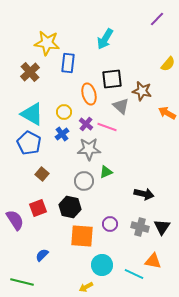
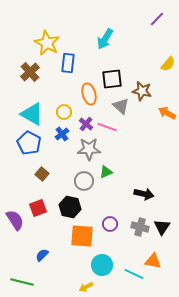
yellow star: rotated 20 degrees clockwise
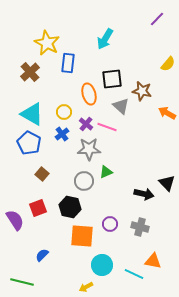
black triangle: moved 5 px right, 44 px up; rotated 18 degrees counterclockwise
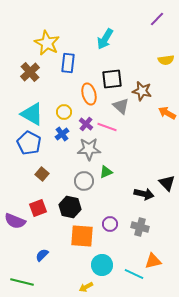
yellow semicircle: moved 2 px left, 4 px up; rotated 42 degrees clockwise
purple semicircle: moved 1 px down; rotated 145 degrees clockwise
orange triangle: rotated 24 degrees counterclockwise
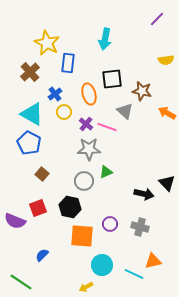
cyan arrow: rotated 20 degrees counterclockwise
gray triangle: moved 4 px right, 5 px down
blue cross: moved 7 px left, 40 px up
green line: moved 1 px left; rotated 20 degrees clockwise
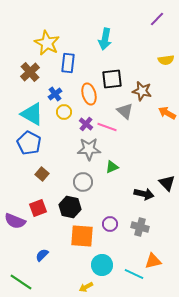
green triangle: moved 6 px right, 5 px up
gray circle: moved 1 px left, 1 px down
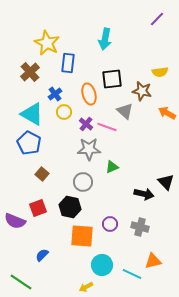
yellow semicircle: moved 6 px left, 12 px down
black triangle: moved 1 px left, 1 px up
cyan line: moved 2 px left
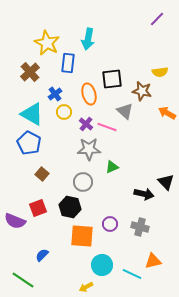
cyan arrow: moved 17 px left
green line: moved 2 px right, 2 px up
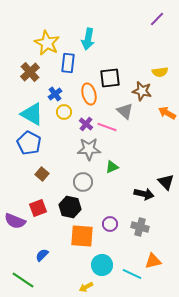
black square: moved 2 px left, 1 px up
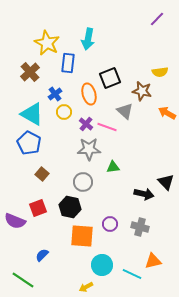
black square: rotated 15 degrees counterclockwise
green triangle: moved 1 px right; rotated 16 degrees clockwise
